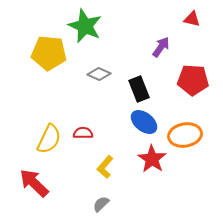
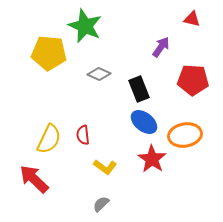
red semicircle: moved 2 px down; rotated 96 degrees counterclockwise
yellow L-shape: rotated 95 degrees counterclockwise
red arrow: moved 4 px up
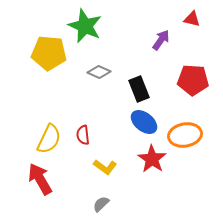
purple arrow: moved 7 px up
gray diamond: moved 2 px up
red arrow: moved 6 px right; rotated 16 degrees clockwise
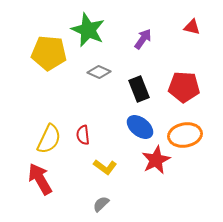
red triangle: moved 8 px down
green star: moved 3 px right, 4 px down
purple arrow: moved 18 px left, 1 px up
red pentagon: moved 9 px left, 7 px down
blue ellipse: moved 4 px left, 5 px down
red star: moved 4 px right, 1 px down; rotated 12 degrees clockwise
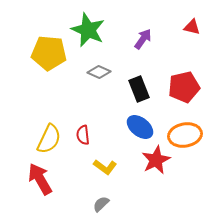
red pentagon: rotated 16 degrees counterclockwise
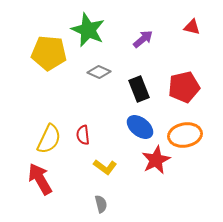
purple arrow: rotated 15 degrees clockwise
gray semicircle: rotated 120 degrees clockwise
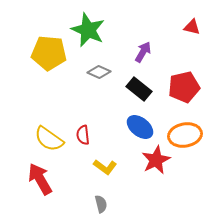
purple arrow: moved 13 px down; rotated 20 degrees counterclockwise
black rectangle: rotated 30 degrees counterclockwise
yellow semicircle: rotated 100 degrees clockwise
